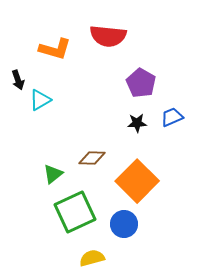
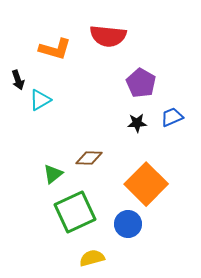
brown diamond: moved 3 px left
orange square: moved 9 px right, 3 px down
blue circle: moved 4 px right
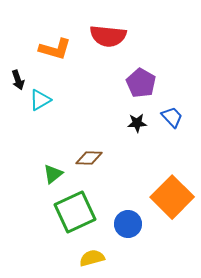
blue trapezoid: rotated 70 degrees clockwise
orange square: moved 26 px right, 13 px down
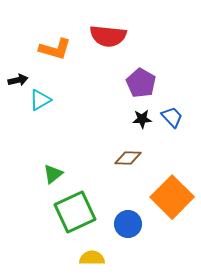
black arrow: rotated 84 degrees counterclockwise
black star: moved 5 px right, 4 px up
brown diamond: moved 39 px right
yellow semicircle: rotated 15 degrees clockwise
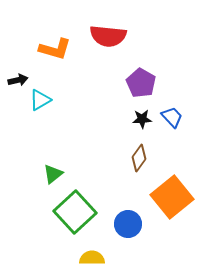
brown diamond: moved 11 px right; rotated 56 degrees counterclockwise
orange square: rotated 6 degrees clockwise
green square: rotated 18 degrees counterclockwise
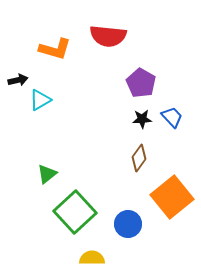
green triangle: moved 6 px left
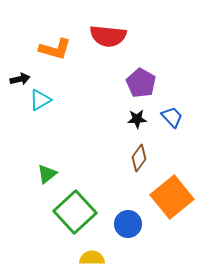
black arrow: moved 2 px right, 1 px up
black star: moved 5 px left
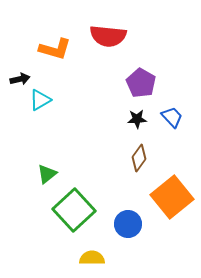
green square: moved 1 px left, 2 px up
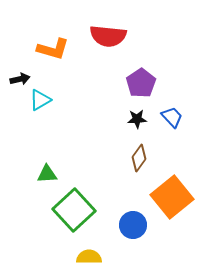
orange L-shape: moved 2 px left
purple pentagon: rotated 8 degrees clockwise
green triangle: rotated 35 degrees clockwise
blue circle: moved 5 px right, 1 px down
yellow semicircle: moved 3 px left, 1 px up
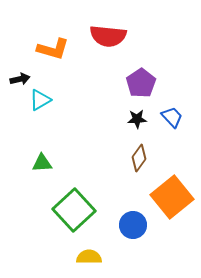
green triangle: moved 5 px left, 11 px up
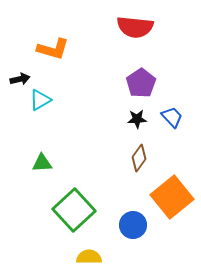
red semicircle: moved 27 px right, 9 px up
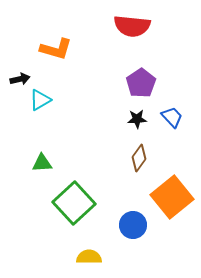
red semicircle: moved 3 px left, 1 px up
orange L-shape: moved 3 px right
green square: moved 7 px up
